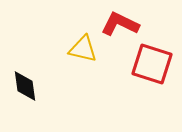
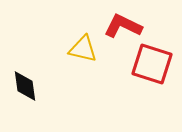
red L-shape: moved 3 px right, 2 px down
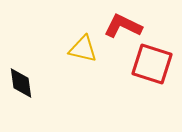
black diamond: moved 4 px left, 3 px up
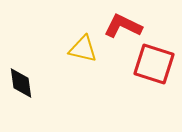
red square: moved 2 px right
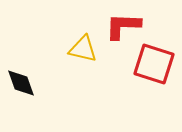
red L-shape: rotated 24 degrees counterclockwise
black diamond: rotated 12 degrees counterclockwise
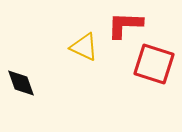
red L-shape: moved 2 px right, 1 px up
yellow triangle: moved 1 px right, 2 px up; rotated 12 degrees clockwise
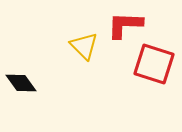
yellow triangle: moved 1 px up; rotated 20 degrees clockwise
black diamond: rotated 16 degrees counterclockwise
